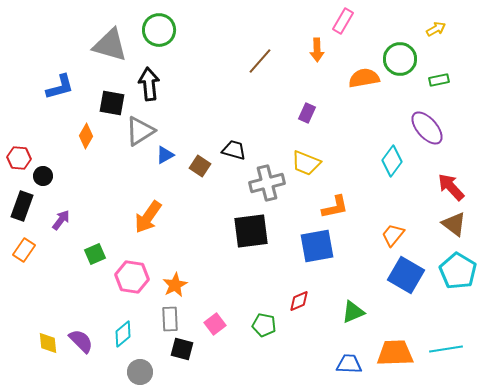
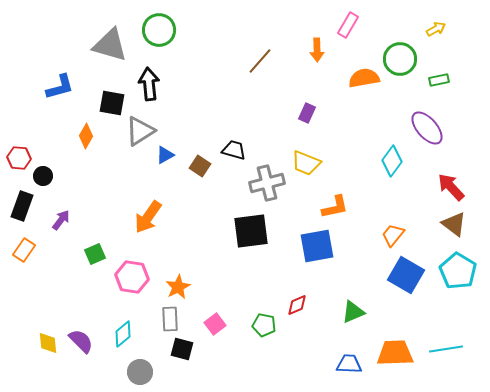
pink rectangle at (343, 21): moved 5 px right, 4 px down
orange star at (175, 285): moved 3 px right, 2 px down
red diamond at (299, 301): moved 2 px left, 4 px down
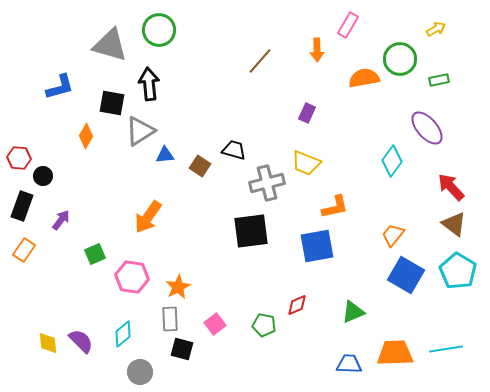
blue triangle at (165, 155): rotated 24 degrees clockwise
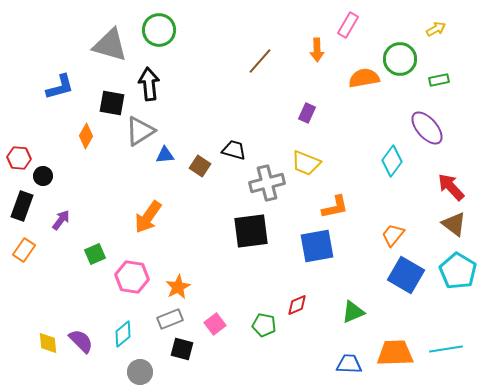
gray rectangle at (170, 319): rotated 70 degrees clockwise
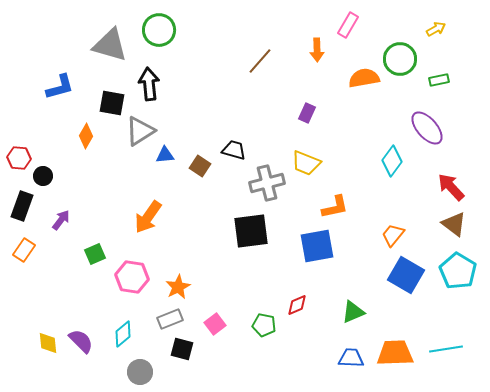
blue trapezoid at (349, 364): moved 2 px right, 6 px up
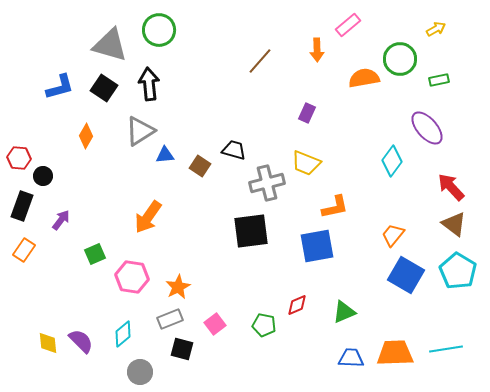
pink rectangle at (348, 25): rotated 20 degrees clockwise
black square at (112, 103): moved 8 px left, 15 px up; rotated 24 degrees clockwise
green triangle at (353, 312): moved 9 px left
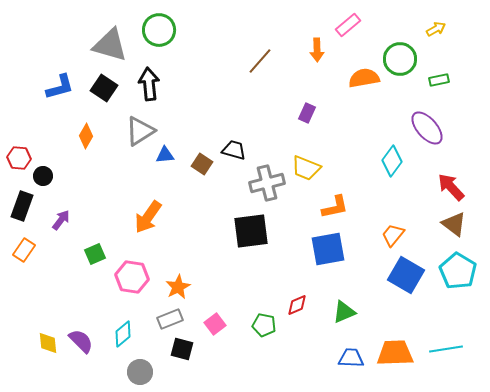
yellow trapezoid at (306, 163): moved 5 px down
brown square at (200, 166): moved 2 px right, 2 px up
blue square at (317, 246): moved 11 px right, 3 px down
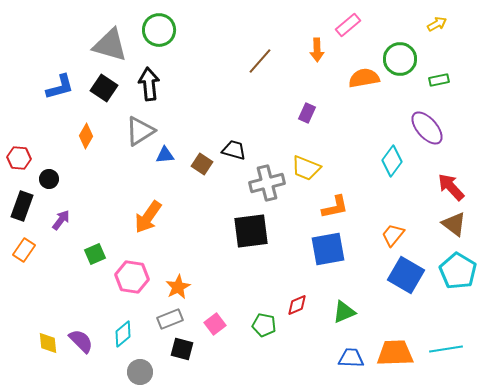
yellow arrow at (436, 29): moved 1 px right, 5 px up
black circle at (43, 176): moved 6 px right, 3 px down
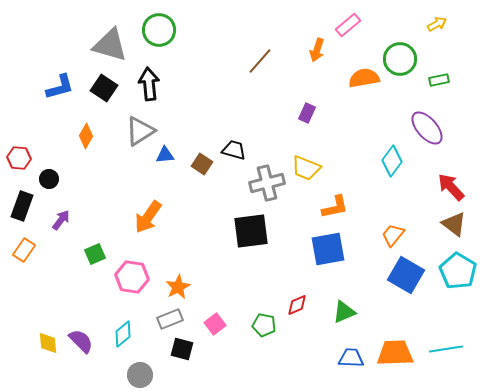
orange arrow at (317, 50): rotated 20 degrees clockwise
gray circle at (140, 372): moved 3 px down
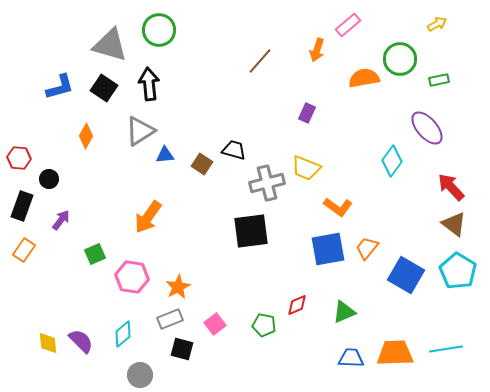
orange L-shape at (335, 207): moved 3 px right; rotated 48 degrees clockwise
orange trapezoid at (393, 235): moved 26 px left, 13 px down
